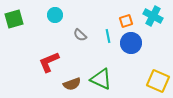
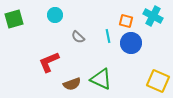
orange square: rotated 32 degrees clockwise
gray semicircle: moved 2 px left, 2 px down
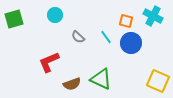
cyan line: moved 2 px left, 1 px down; rotated 24 degrees counterclockwise
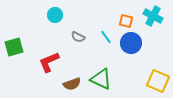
green square: moved 28 px down
gray semicircle: rotated 16 degrees counterclockwise
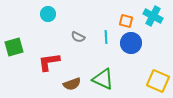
cyan circle: moved 7 px left, 1 px up
cyan line: rotated 32 degrees clockwise
red L-shape: rotated 15 degrees clockwise
green triangle: moved 2 px right
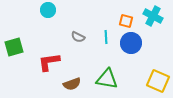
cyan circle: moved 4 px up
green triangle: moved 4 px right; rotated 15 degrees counterclockwise
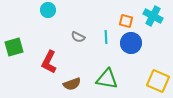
red L-shape: rotated 55 degrees counterclockwise
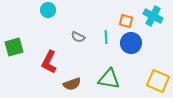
green triangle: moved 2 px right
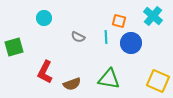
cyan circle: moved 4 px left, 8 px down
cyan cross: rotated 12 degrees clockwise
orange square: moved 7 px left
red L-shape: moved 4 px left, 10 px down
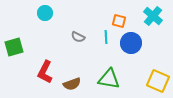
cyan circle: moved 1 px right, 5 px up
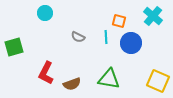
red L-shape: moved 1 px right, 1 px down
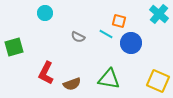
cyan cross: moved 6 px right, 2 px up
cyan line: moved 3 px up; rotated 56 degrees counterclockwise
